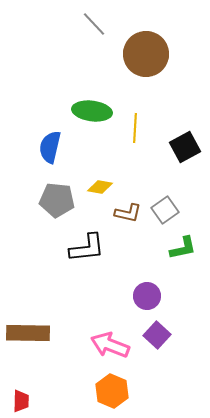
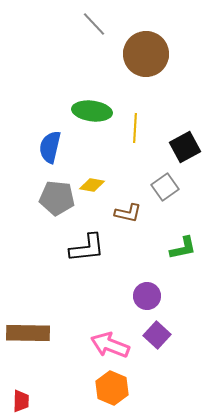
yellow diamond: moved 8 px left, 2 px up
gray pentagon: moved 2 px up
gray square: moved 23 px up
orange hexagon: moved 3 px up
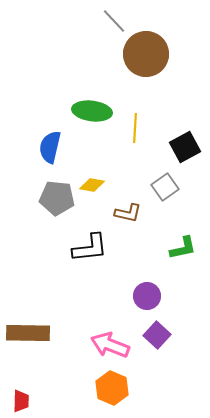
gray line: moved 20 px right, 3 px up
black L-shape: moved 3 px right
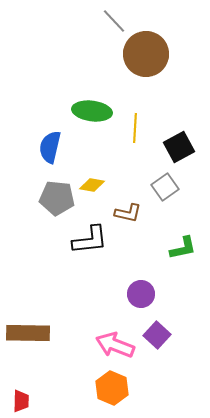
black square: moved 6 px left
black L-shape: moved 8 px up
purple circle: moved 6 px left, 2 px up
pink arrow: moved 5 px right
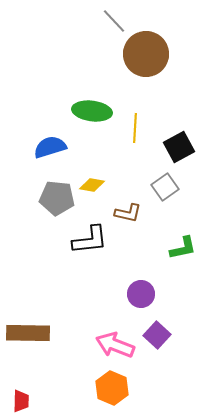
blue semicircle: rotated 60 degrees clockwise
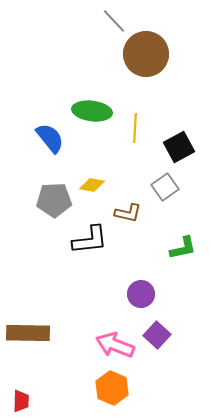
blue semicircle: moved 9 px up; rotated 68 degrees clockwise
gray pentagon: moved 3 px left, 2 px down; rotated 8 degrees counterclockwise
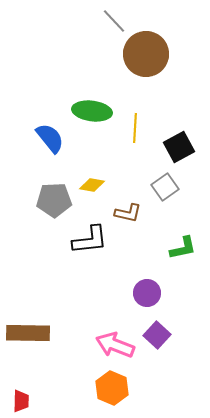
purple circle: moved 6 px right, 1 px up
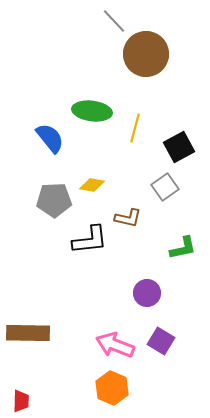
yellow line: rotated 12 degrees clockwise
brown L-shape: moved 5 px down
purple square: moved 4 px right, 6 px down; rotated 12 degrees counterclockwise
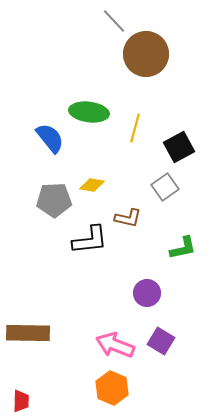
green ellipse: moved 3 px left, 1 px down
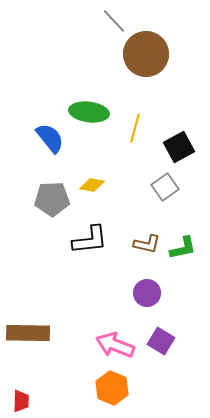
gray pentagon: moved 2 px left, 1 px up
brown L-shape: moved 19 px right, 26 px down
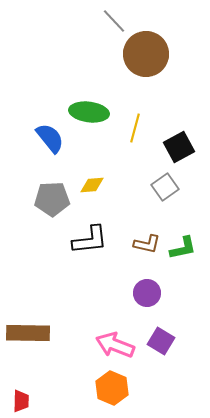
yellow diamond: rotated 15 degrees counterclockwise
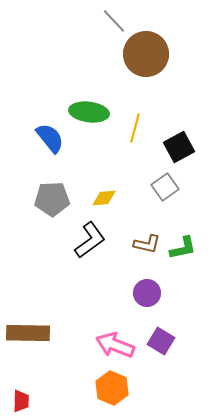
yellow diamond: moved 12 px right, 13 px down
black L-shape: rotated 30 degrees counterclockwise
